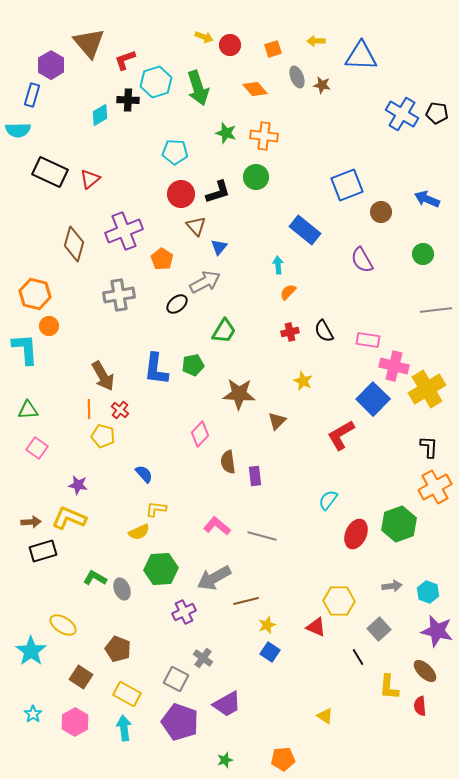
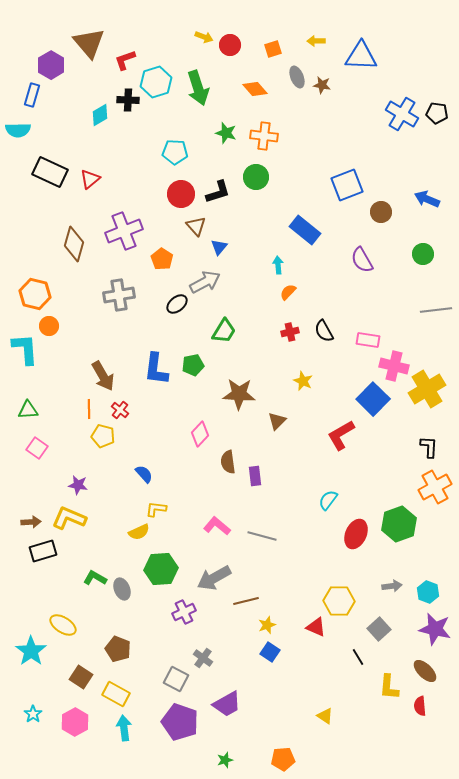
purple star at (437, 631): moved 2 px left, 2 px up
yellow rectangle at (127, 694): moved 11 px left
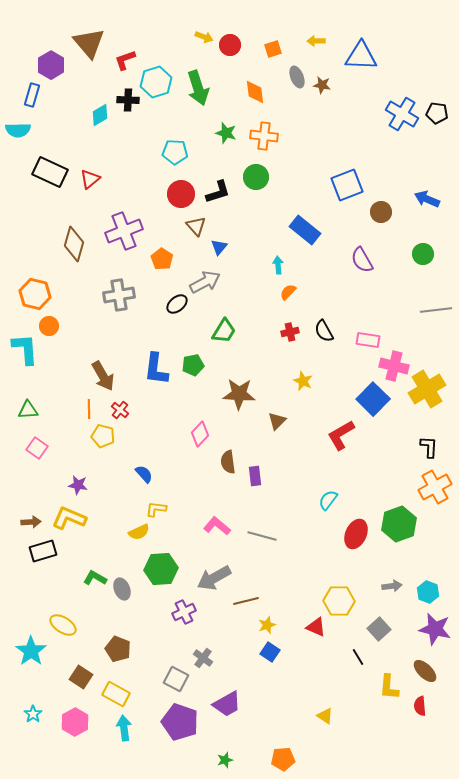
orange diamond at (255, 89): moved 3 px down; rotated 35 degrees clockwise
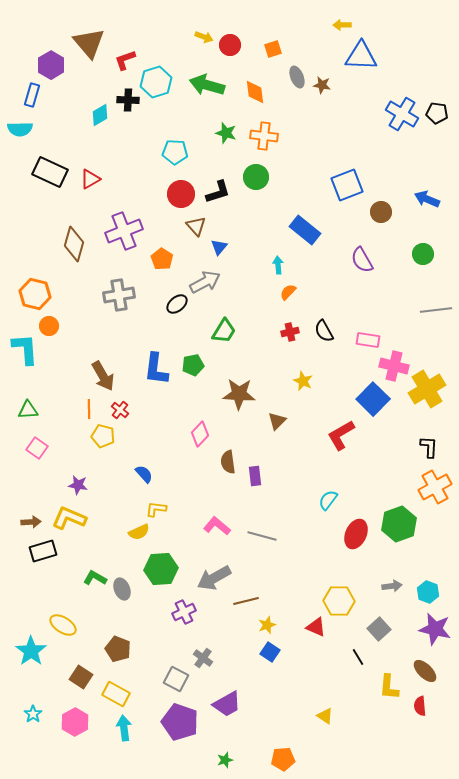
yellow arrow at (316, 41): moved 26 px right, 16 px up
green arrow at (198, 88): moved 9 px right, 3 px up; rotated 124 degrees clockwise
cyan semicircle at (18, 130): moved 2 px right, 1 px up
red triangle at (90, 179): rotated 10 degrees clockwise
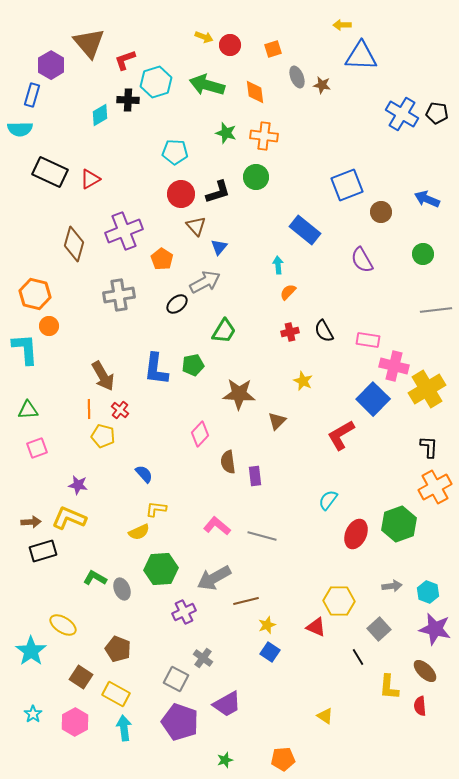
pink square at (37, 448): rotated 35 degrees clockwise
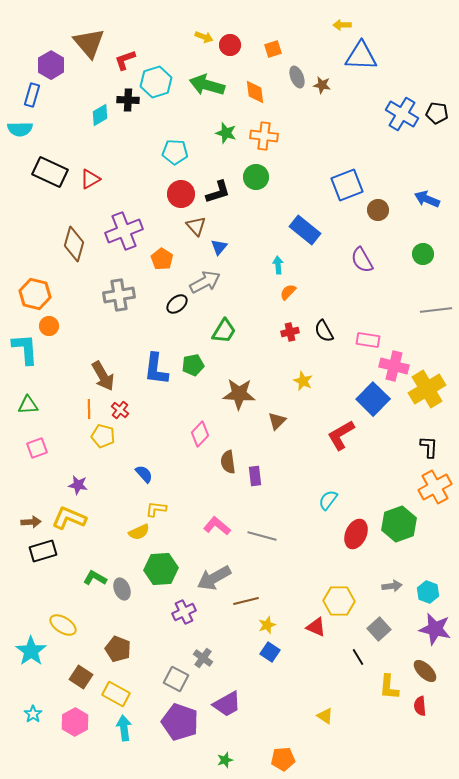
brown circle at (381, 212): moved 3 px left, 2 px up
green triangle at (28, 410): moved 5 px up
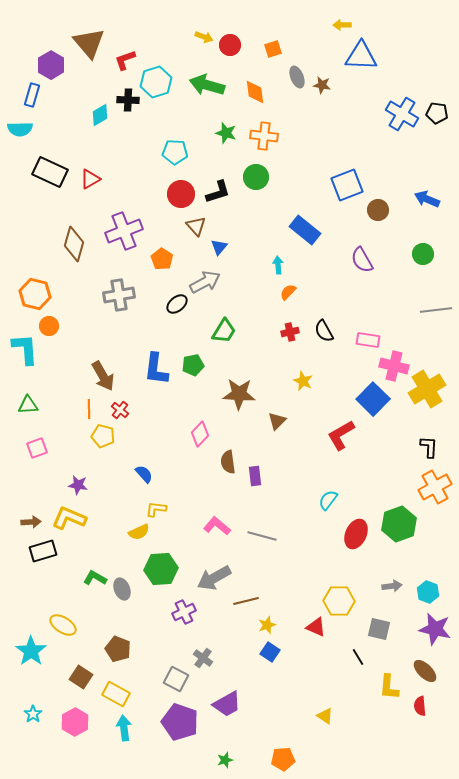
gray square at (379, 629): rotated 35 degrees counterclockwise
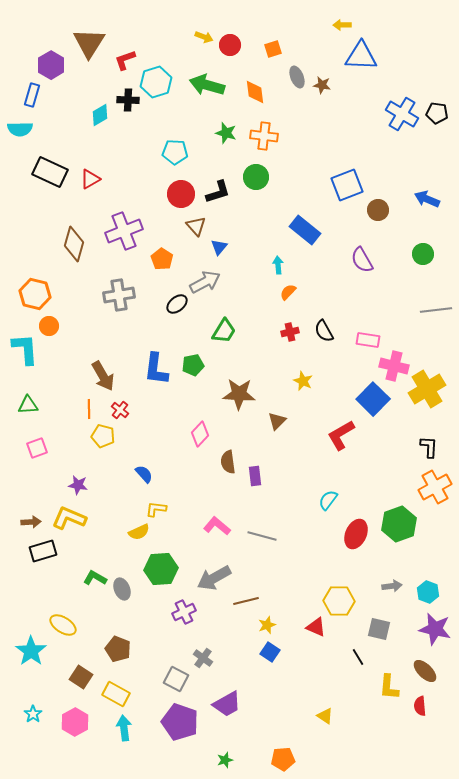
brown triangle at (89, 43): rotated 12 degrees clockwise
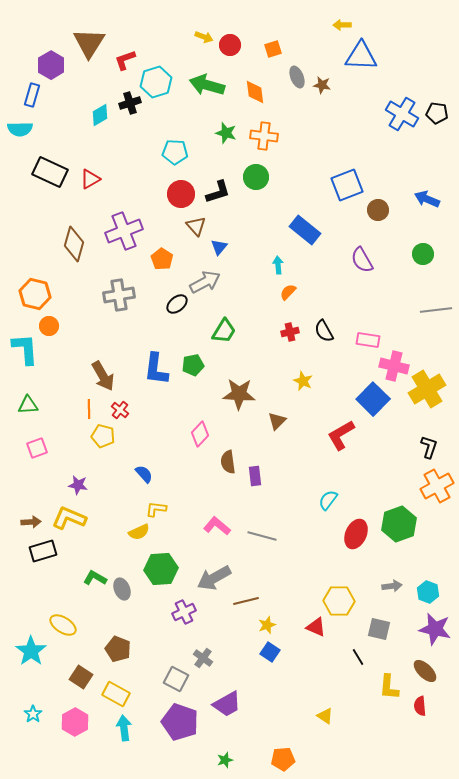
black cross at (128, 100): moved 2 px right, 3 px down; rotated 20 degrees counterclockwise
black L-shape at (429, 447): rotated 15 degrees clockwise
orange cross at (435, 487): moved 2 px right, 1 px up
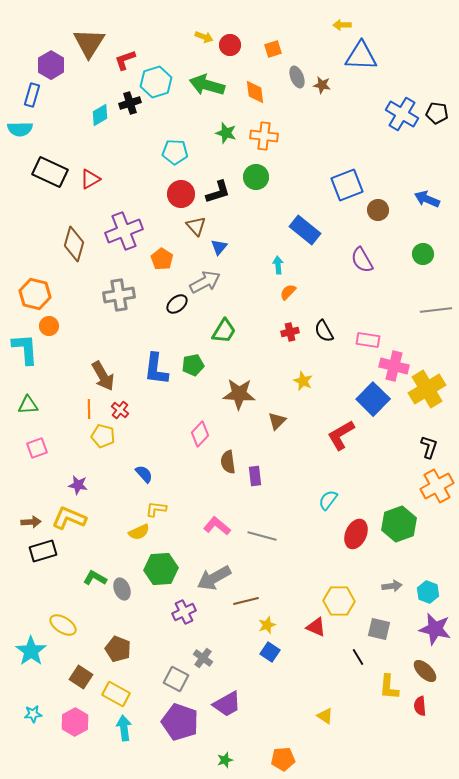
cyan star at (33, 714): rotated 30 degrees clockwise
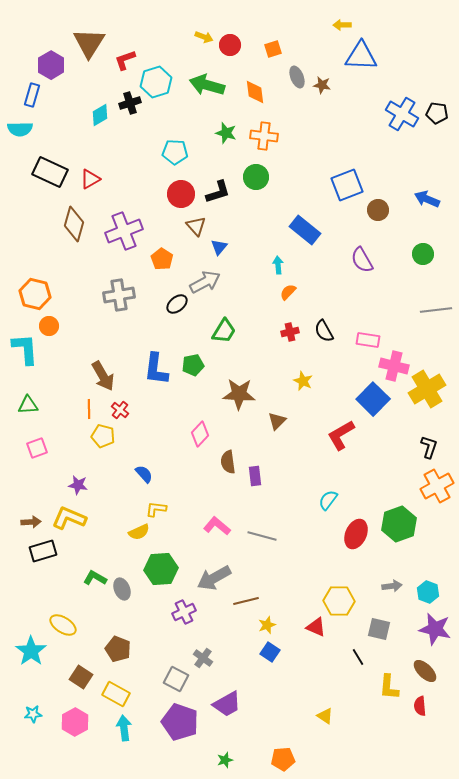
brown diamond at (74, 244): moved 20 px up
